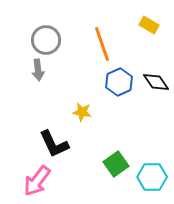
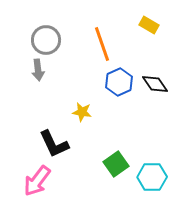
black diamond: moved 1 px left, 2 px down
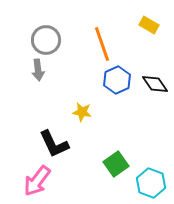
blue hexagon: moved 2 px left, 2 px up
cyan hexagon: moved 1 px left, 6 px down; rotated 20 degrees clockwise
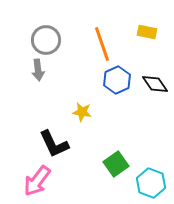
yellow rectangle: moved 2 px left, 7 px down; rotated 18 degrees counterclockwise
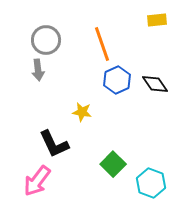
yellow rectangle: moved 10 px right, 12 px up; rotated 18 degrees counterclockwise
green square: moved 3 px left; rotated 10 degrees counterclockwise
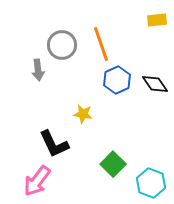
gray circle: moved 16 px right, 5 px down
orange line: moved 1 px left
yellow star: moved 1 px right, 2 px down
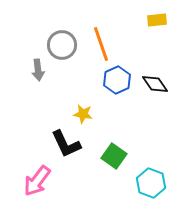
black L-shape: moved 12 px right
green square: moved 1 px right, 8 px up; rotated 10 degrees counterclockwise
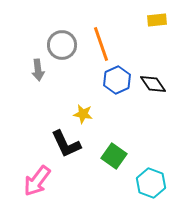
black diamond: moved 2 px left
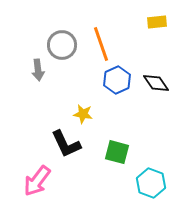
yellow rectangle: moved 2 px down
black diamond: moved 3 px right, 1 px up
green square: moved 3 px right, 4 px up; rotated 20 degrees counterclockwise
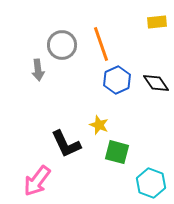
yellow star: moved 16 px right, 11 px down; rotated 12 degrees clockwise
